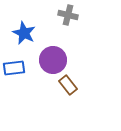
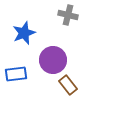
blue star: rotated 25 degrees clockwise
blue rectangle: moved 2 px right, 6 px down
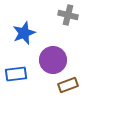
brown rectangle: rotated 72 degrees counterclockwise
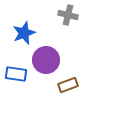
purple circle: moved 7 px left
blue rectangle: rotated 15 degrees clockwise
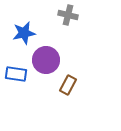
blue star: rotated 10 degrees clockwise
brown rectangle: rotated 42 degrees counterclockwise
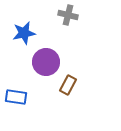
purple circle: moved 2 px down
blue rectangle: moved 23 px down
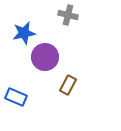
purple circle: moved 1 px left, 5 px up
blue rectangle: rotated 15 degrees clockwise
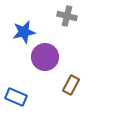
gray cross: moved 1 px left, 1 px down
blue star: moved 1 px up
brown rectangle: moved 3 px right
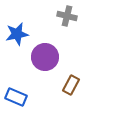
blue star: moved 7 px left, 2 px down
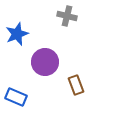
blue star: rotated 10 degrees counterclockwise
purple circle: moved 5 px down
brown rectangle: moved 5 px right; rotated 48 degrees counterclockwise
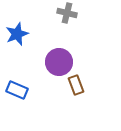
gray cross: moved 3 px up
purple circle: moved 14 px right
blue rectangle: moved 1 px right, 7 px up
